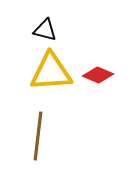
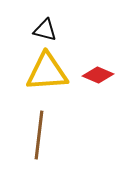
yellow triangle: moved 4 px left
brown line: moved 1 px right, 1 px up
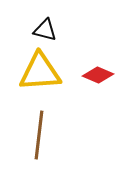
yellow triangle: moved 7 px left
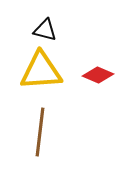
yellow triangle: moved 1 px right, 1 px up
brown line: moved 1 px right, 3 px up
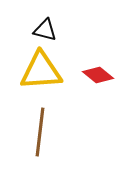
red diamond: rotated 16 degrees clockwise
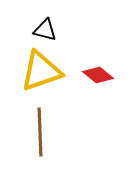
yellow triangle: rotated 15 degrees counterclockwise
brown line: rotated 9 degrees counterclockwise
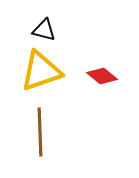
black triangle: moved 1 px left
red diamond: moved 4 px right, 1 px down
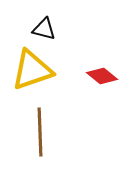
black triangle: moved 1 px up
yellow triangle: moved 9 px left, 1 px up
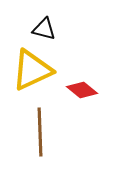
yellow triangle: rotated 6 degrees counterclockwise
red diamond: moved 20 px left, 14 px down
